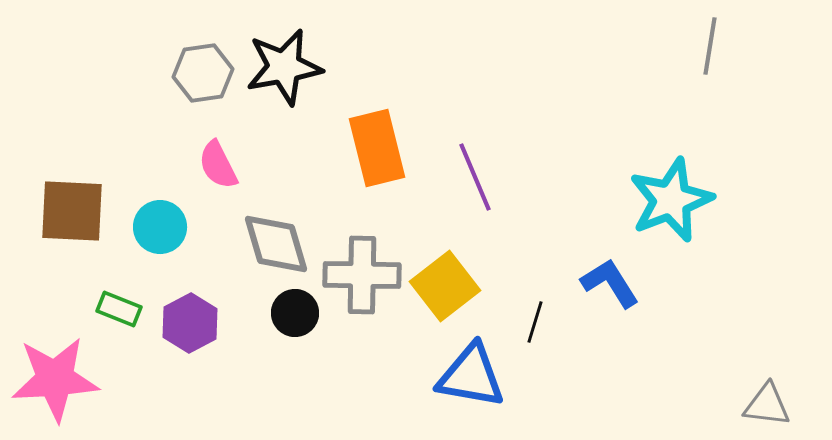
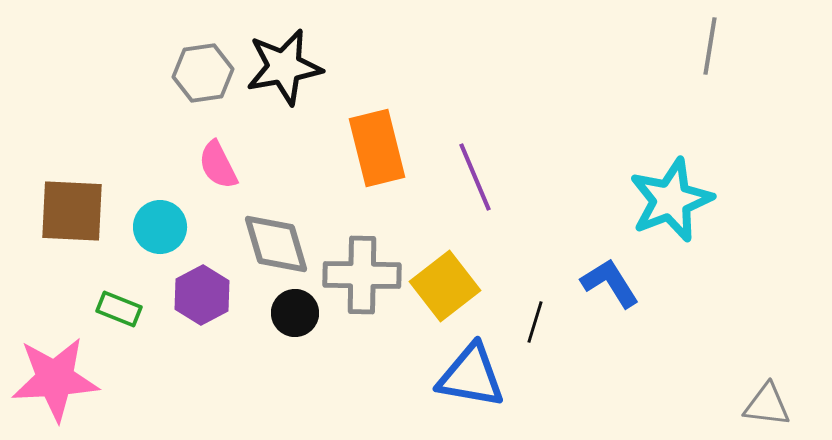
purple hexagon: moved 12 px right, 28 px up
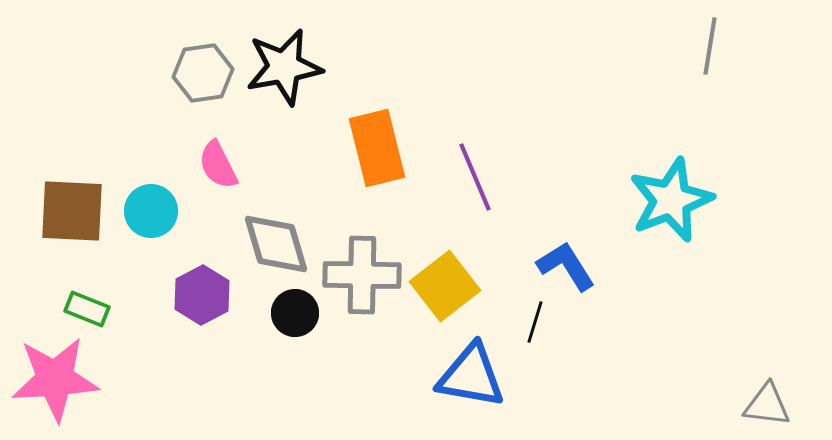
cyan circle: moved 9 px left, 16 px up
blue L-shape: moved 44 px left, 17 px up
green rectangle: moved 32 px left
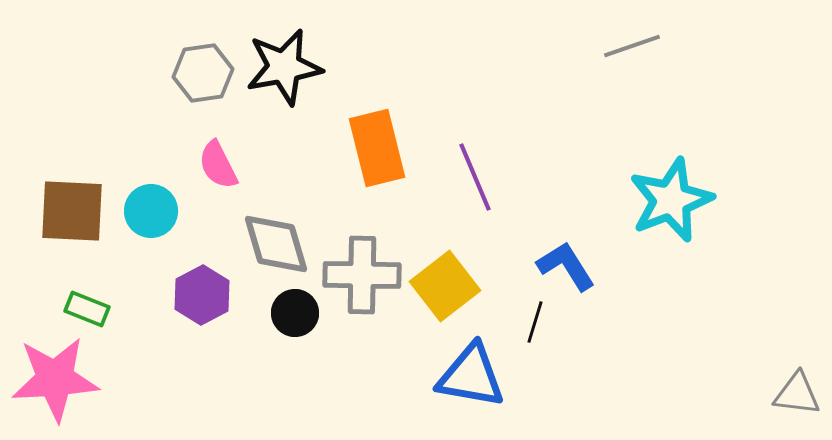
gray line: moved 78 px left; rotated 62 degrees clockwise
gray triangle: moved 30 px right, 11 px up
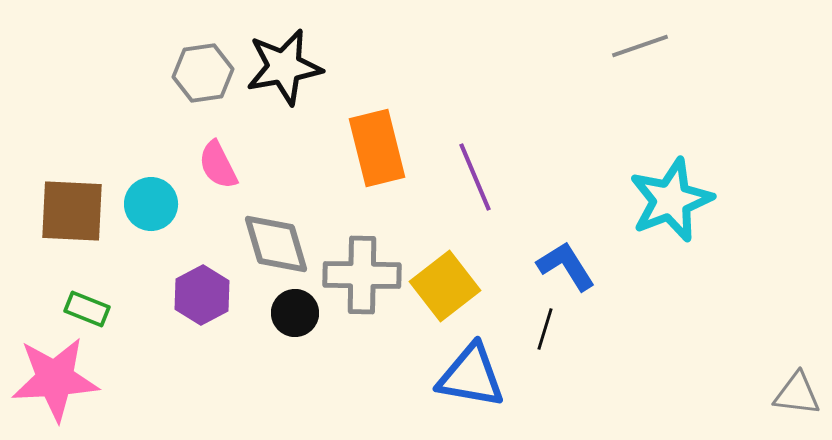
gray line: moved 8 px right
cyan circle: moved 7 px up
black line: moved 10 px right, 7 px down
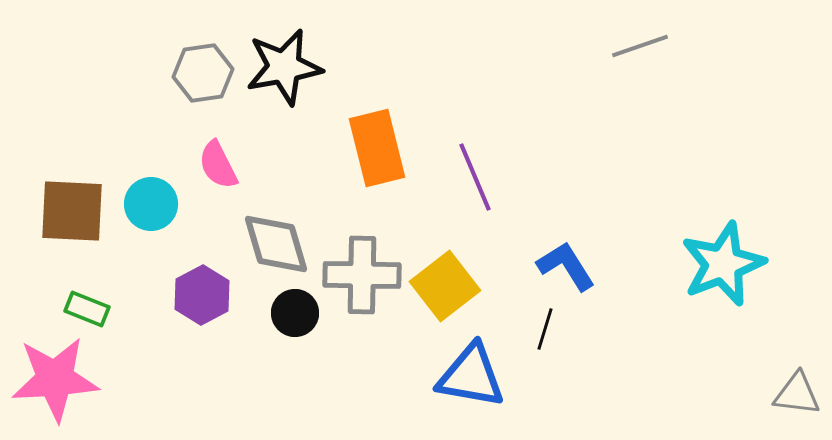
cyan star: moved 52 px right, 64 px down
